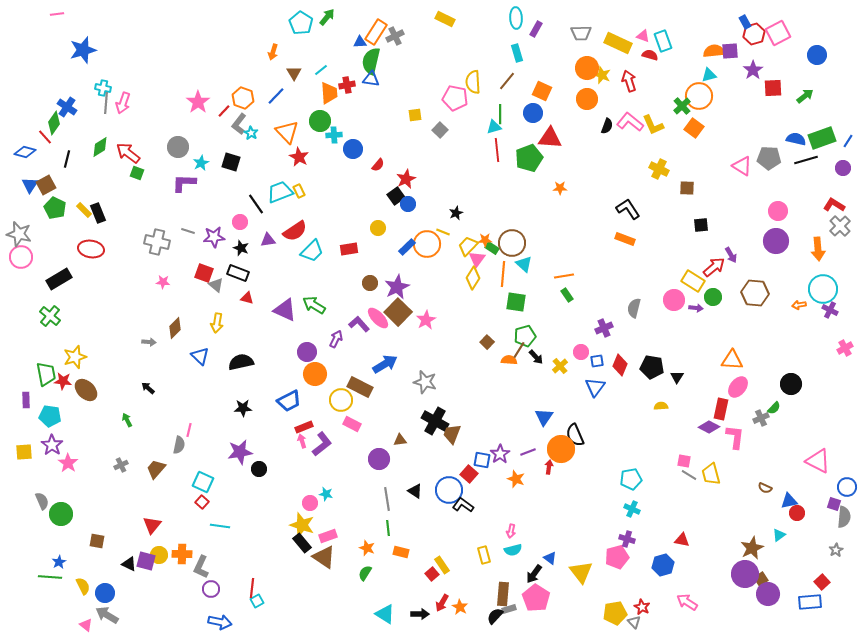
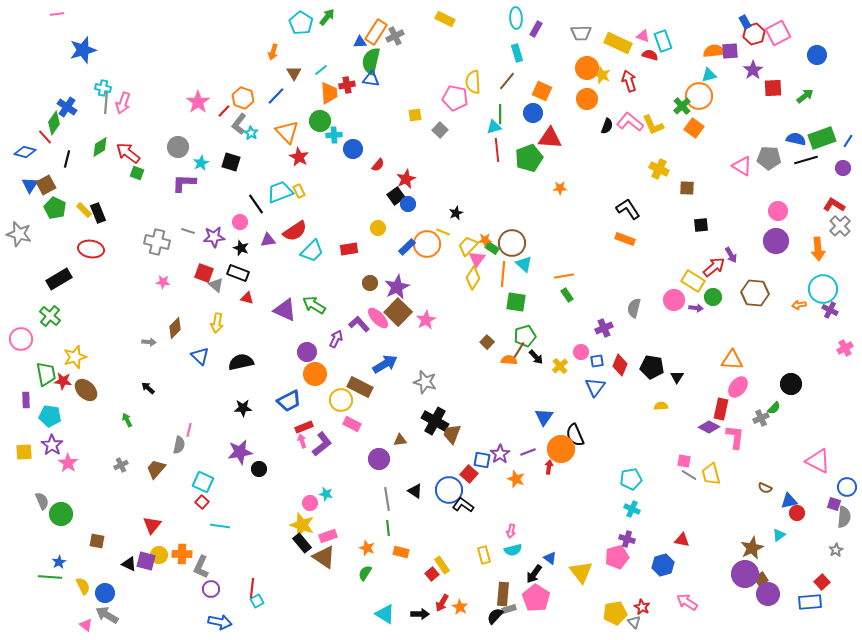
pink circle at (21, 257): moved 82 px down
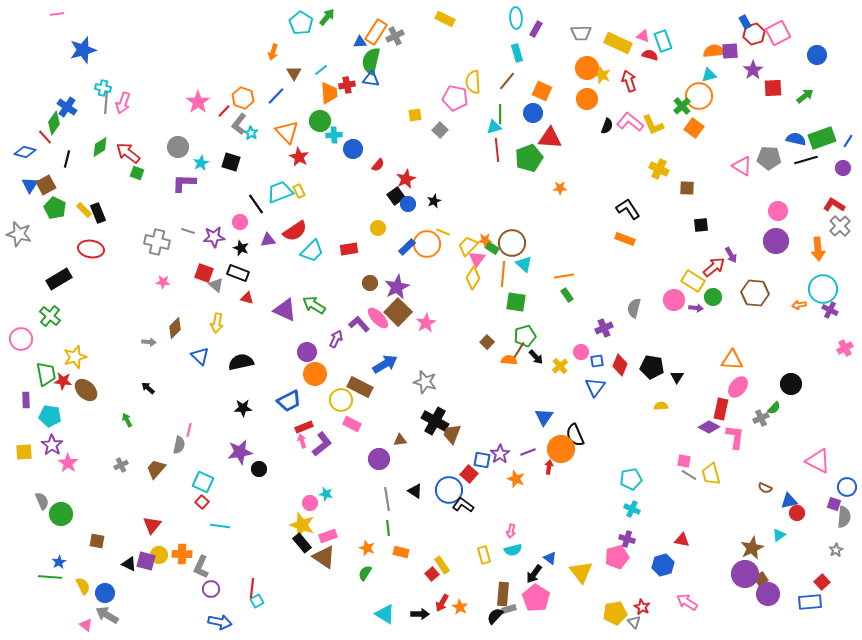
black star at (456, 213): moved 22 px left, 12 px up
pink star at (426, 320): moved 3 px down
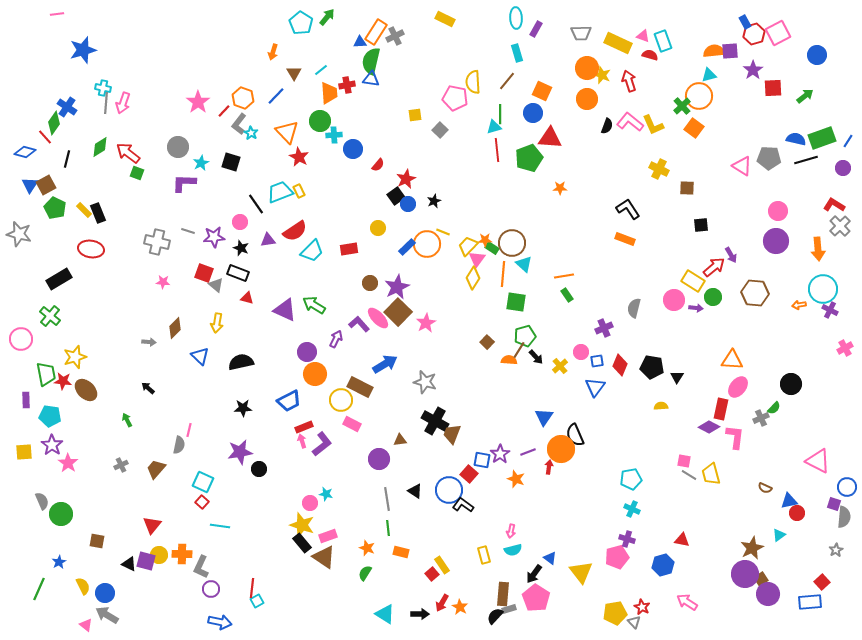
green line at (50, 577): moved 11 px left, 12 px down; rotated 70 degrees counterclockwise
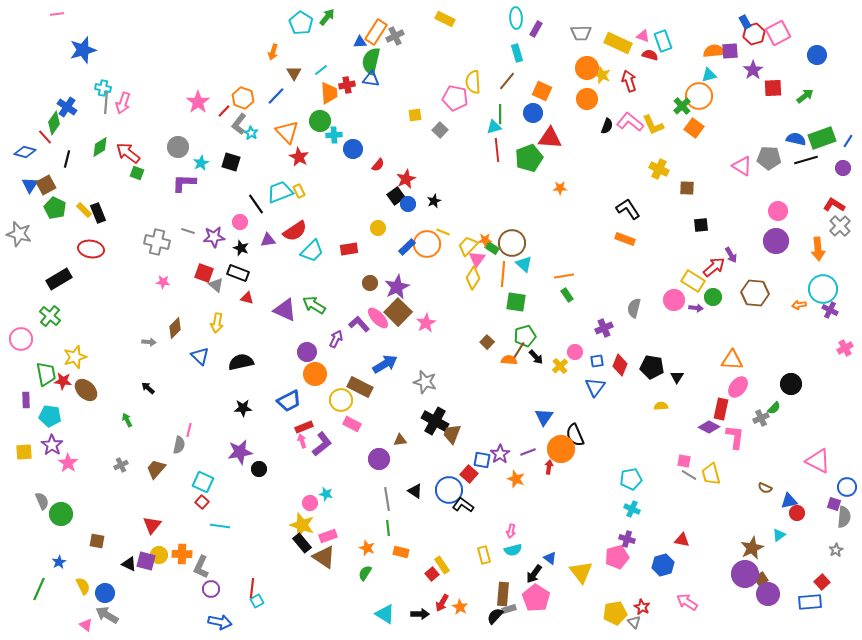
pink circle at (581, 352): moved 6 px left
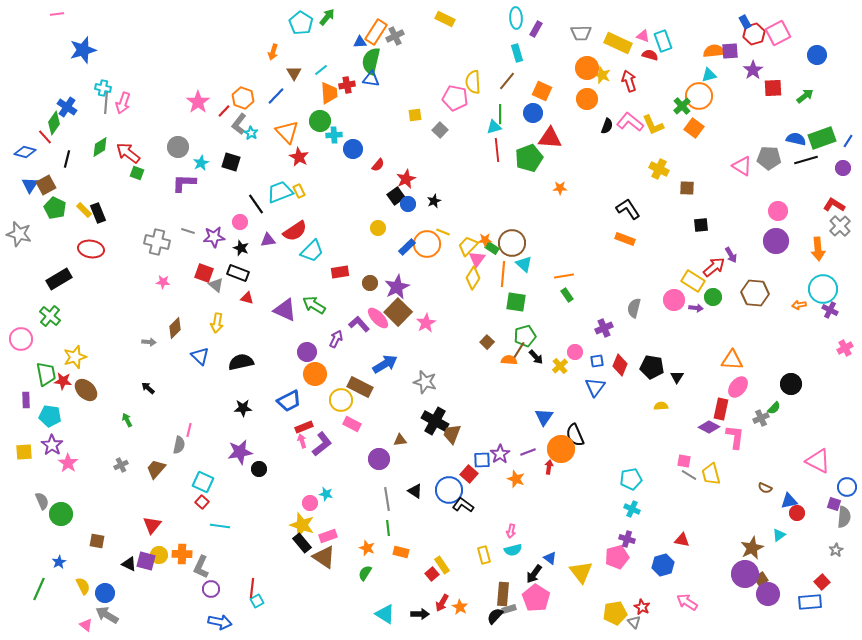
red rectangle at (349, 249): moved 9 px left, 23 px down
blue square at (482, 460): rotated 12 degrees counterclockwise
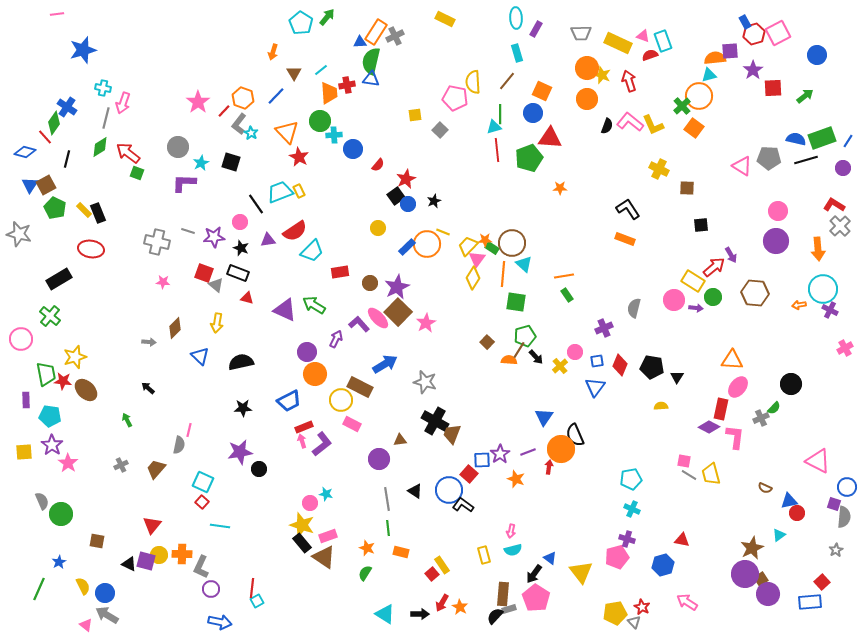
orange semicircle at (714, 51): moved 1 px right, 7 px down
red semicircle at (650, 55): rotated 35 degrees counterclockwise
gray line at (106, 103): moved 15 px down; rotated 10 degrees clockwise
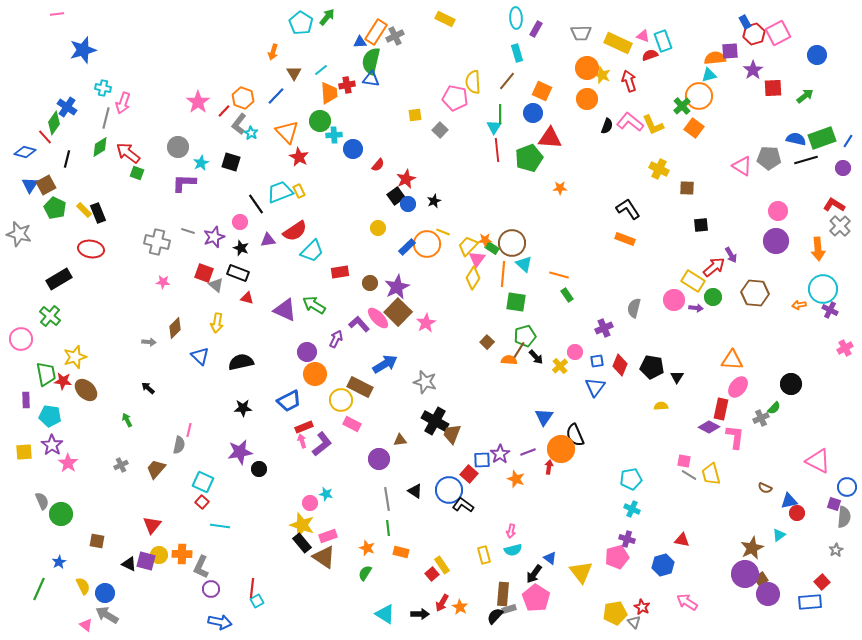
cyan triangle at (494, 127): rotated 42 degrees counterclockwise
purple star at (214, 237): rotated 15 degrees counterclockwise
orange line at (564, 276): moved 5 px left, 1 px up; rotated 24 degrees clockwise
